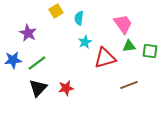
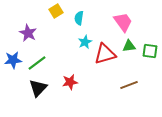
pink trapezoid: moved 2 px up
red triangle: moved 4 px up
red star: moved 4 px right, 6 px up
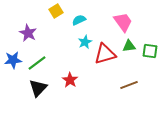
cyan semicircle: moved 2 px down; rotated 56 degrees clockwise
red star: moved 2 px up; rotated 28 degrees counterclockwise
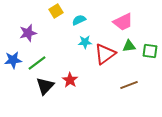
pink trapezoid: rotated 100 degrees clockwise
purple star: rotated 30 degrees clockwise
cyan star: rotated 24 degrees clockwise
red triangle: rotated 20 degrees counterclockwise
black triangle: moved 7 px right, 2 px up
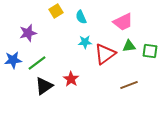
cyan semicircle: moved 2 px right, 3 px up; rotated 88 degrees counterclockwise
red star: moved 1 px right, 1 px up
black triangle: moved 1 px left; rotated 12 degrees clockwise
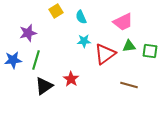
cyan star: moved 1 px left, 1 px up
green line: moved 1 px left, 3 px up; rotated 36 degrees counterclockwise
brown line: rotated 36 degrees clockwise
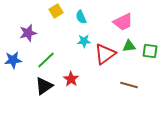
green line: moved 10 px right; rotated 30 degrees clockwise
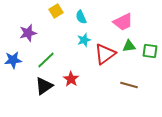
cyan star: moved 1 px up; rotated 16 degrees counterclockwise
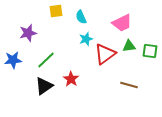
yellow square: rotated 24 degrees clockwise
pink trapezoid: moved 1 px left, 1 px down
cyan star: moved 2 px right, 1 px up
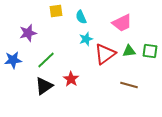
green triangle: moved 5 px down
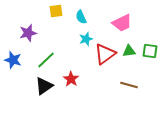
blue star: rotated 24 degrees clockwise
